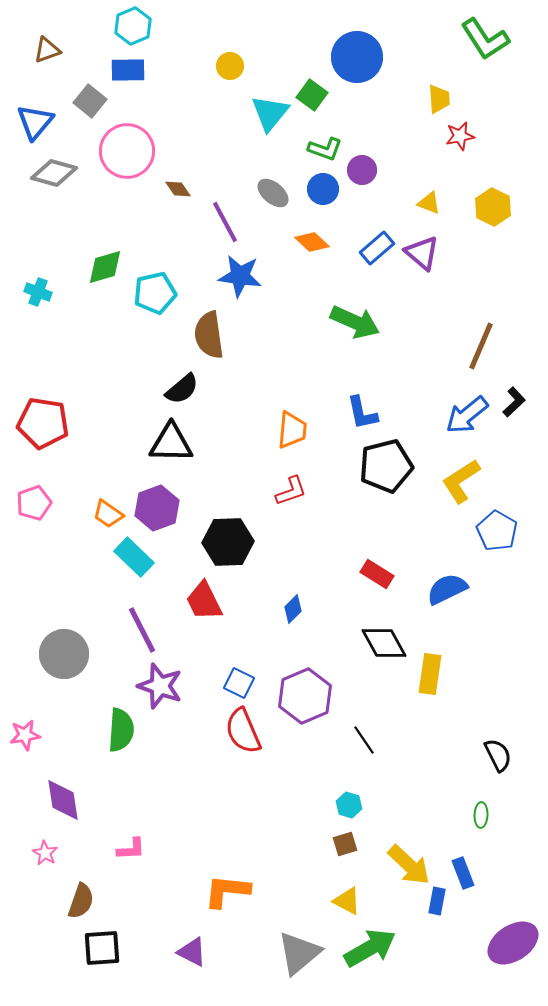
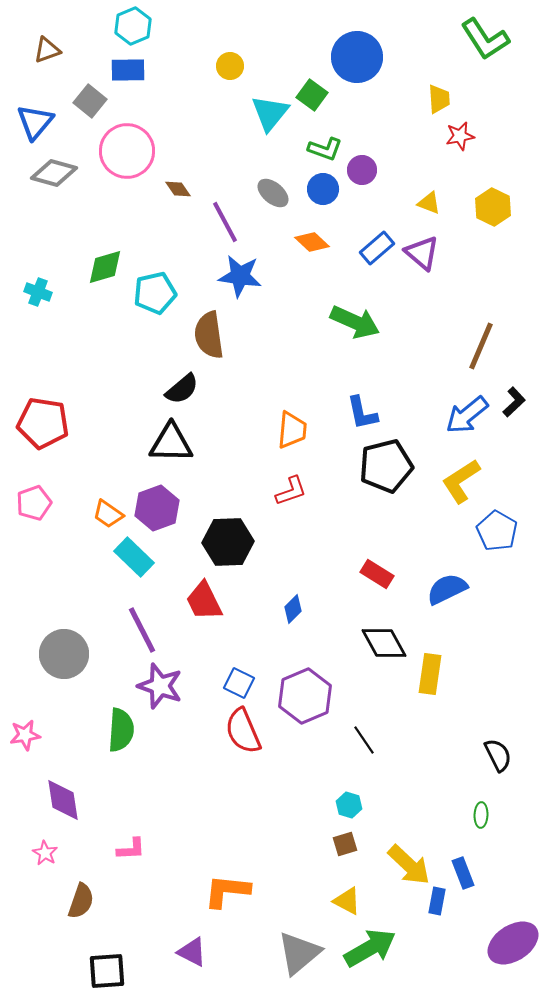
black square at (102, 948): moved 5 px right, 23 px down
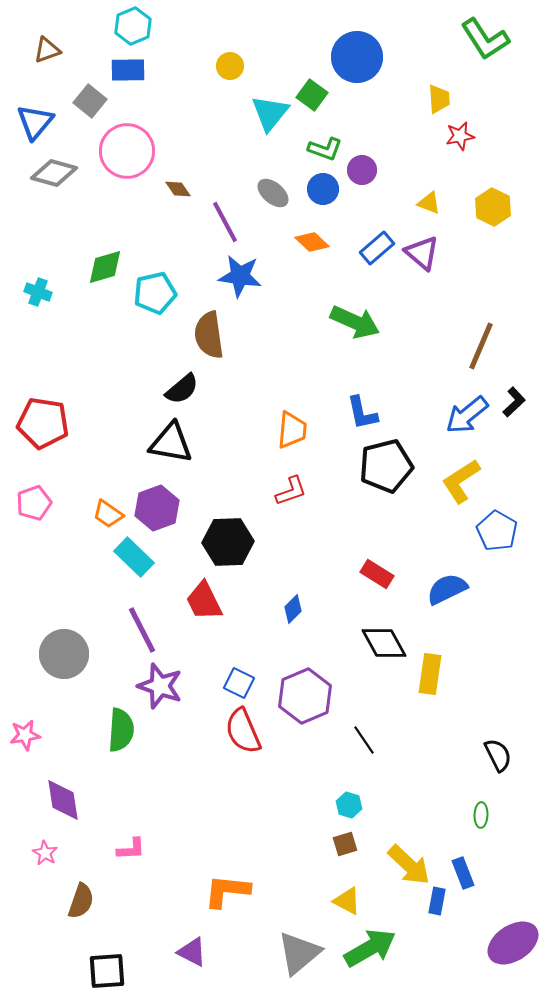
black triangle at (171, 443): rotated 9 degrees clockwise
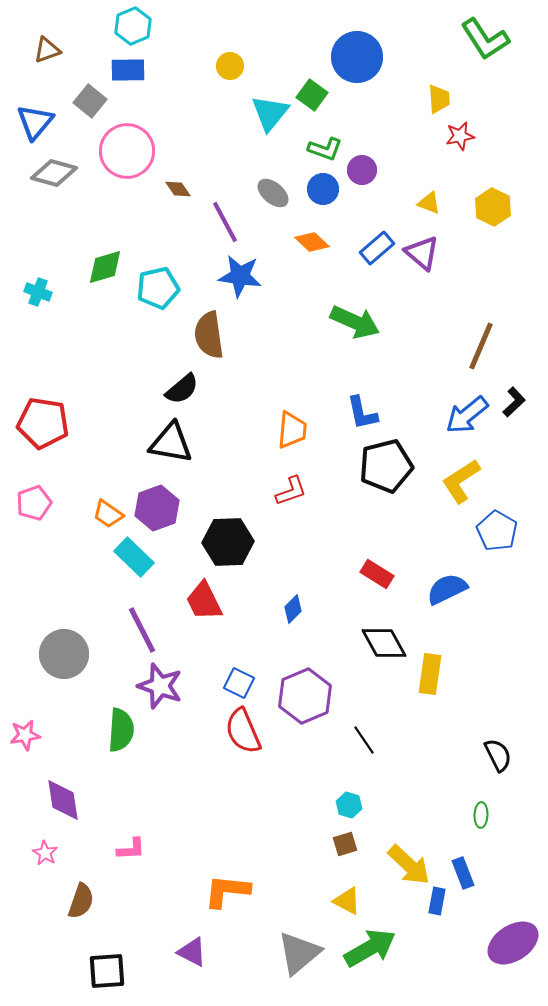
cyan pentagon at (155, 293): moved 3 px right, 5 px up
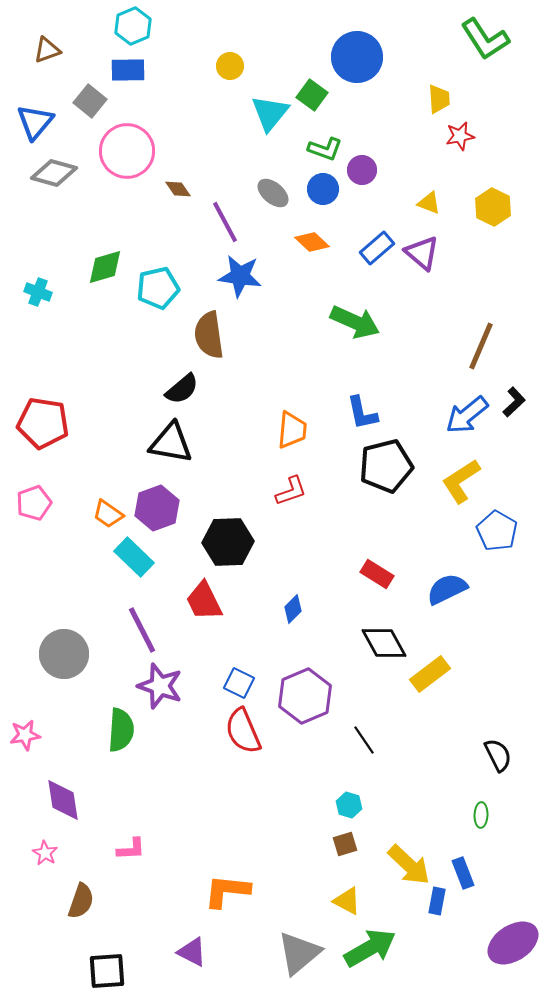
yellow rectangle at (430, 674): rotated 45 degrees clockwise
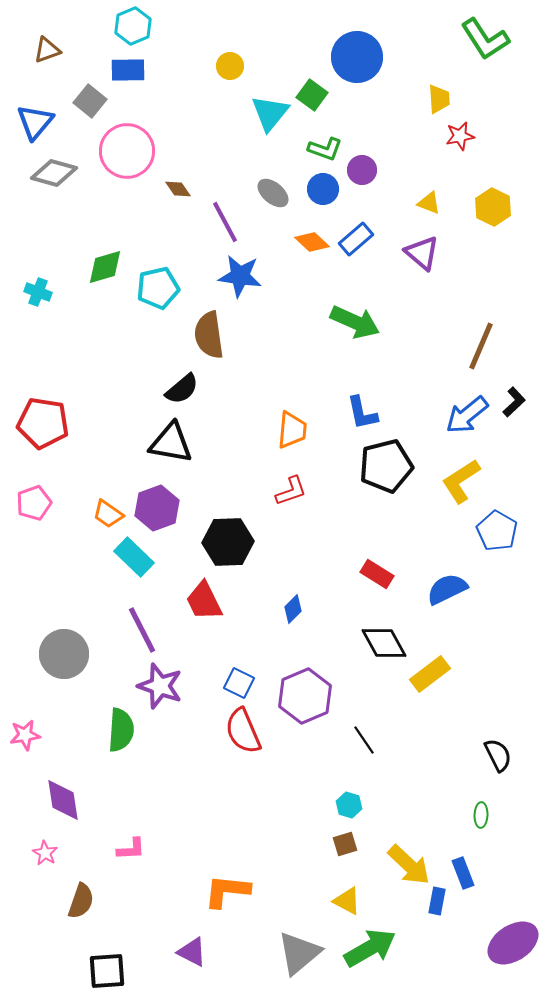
blue rectangle at (377, 248): moved 21 px left, 9 px up
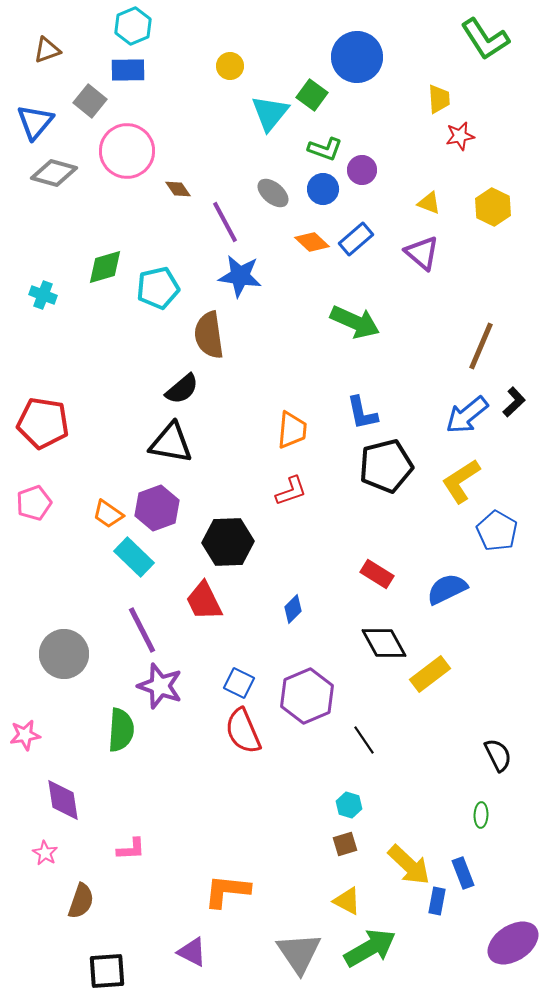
cyan cross at (38, 292): moved 5 px right, 3 px down
purple hexagon at (305, 696): moved 2 px right
gray triangle at (299, 953): rotated 24 degrees counterclockwise
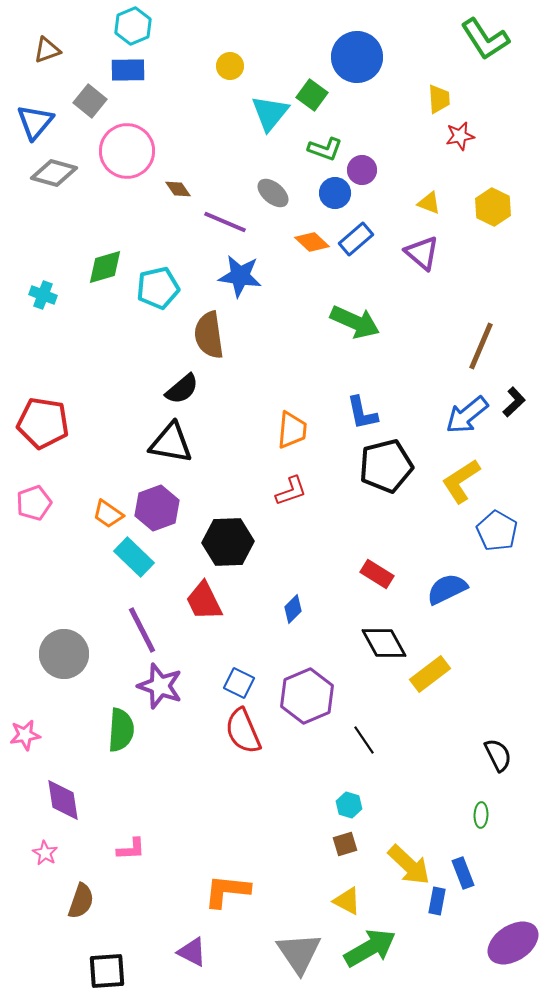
blue circle at (323, 189): moved 12 px right, 4 px down
purple line at (225, 222): rotated 39 degrees counterclockwise
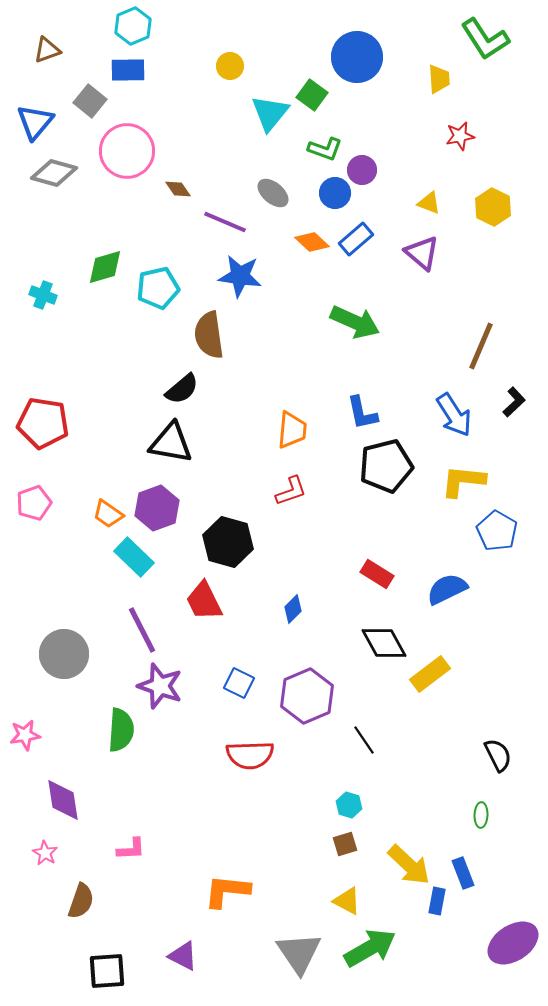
yellow trapezoid at (439, 99): moved 20 px up
blue arrow at (467, 415): moved 13 px left; rotated 84 degrees counterclockwise
yellow L-shape at (461, 481): moved 2 px right; rotated 39 degrees clockwise
black hexagon at (228, 542): rotated 18 degrees clockwise
red semicircle at (243, 731): moved 7 px right, 24 px down; rotated 69 degrees counterclockwise
purple triangle at (192, 952): moved 9 px left, 4 px down
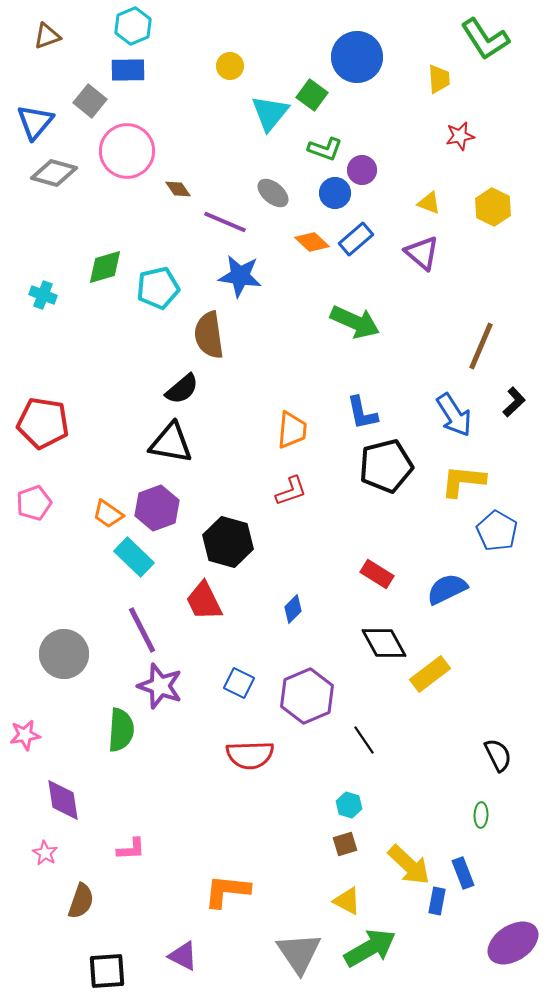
brown triangle at (47, 50): moved 14 px up
